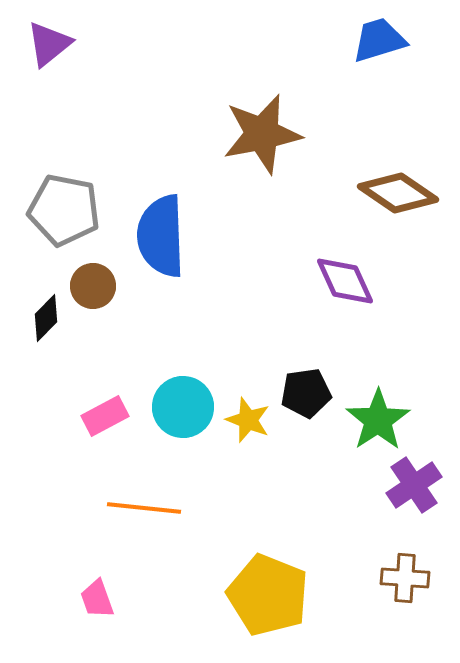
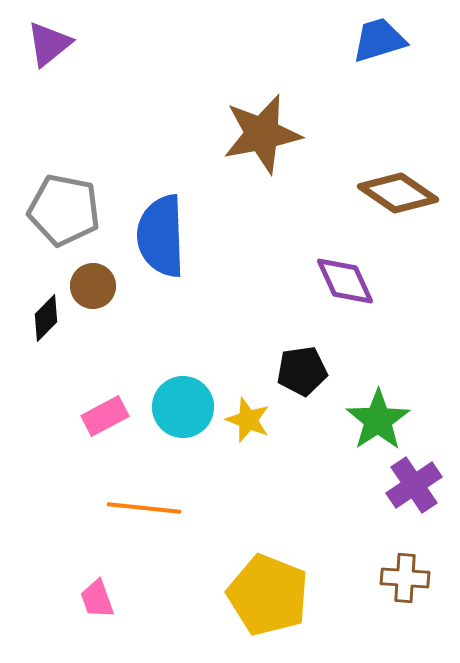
black pentagon: moved 4 px left, 22 px up
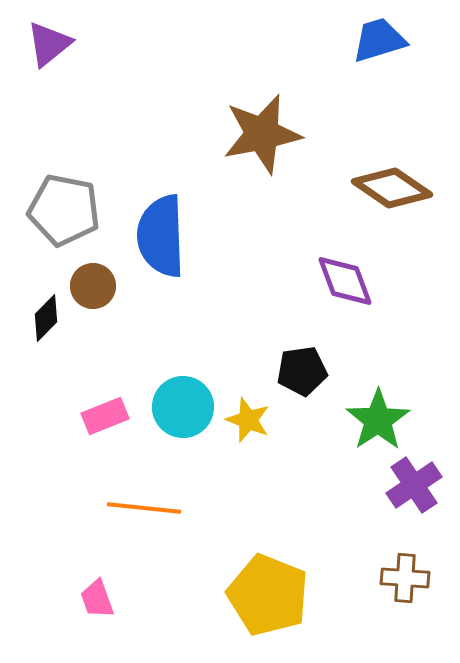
brown diamond: moved 6 px left, 5 px up
purple diamond: rotated 4 degrees clockwise
pink rectangle: rotated 6 degrees clockwise
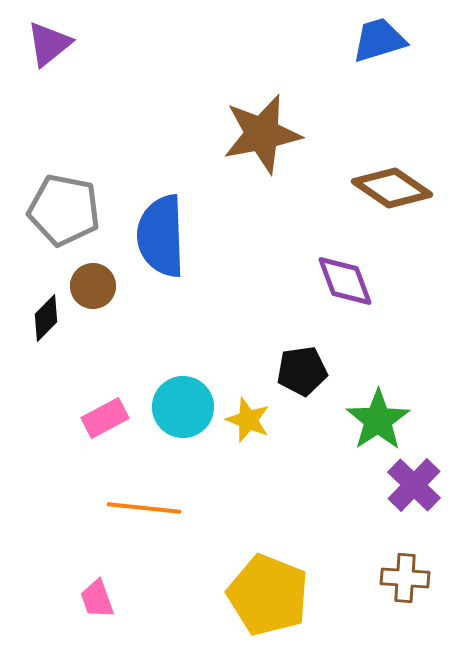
pink rectangle: moved 2 px down; rotated 6 degrees counterclockwise
purple cross: rotated 12 degrees counterclockwise
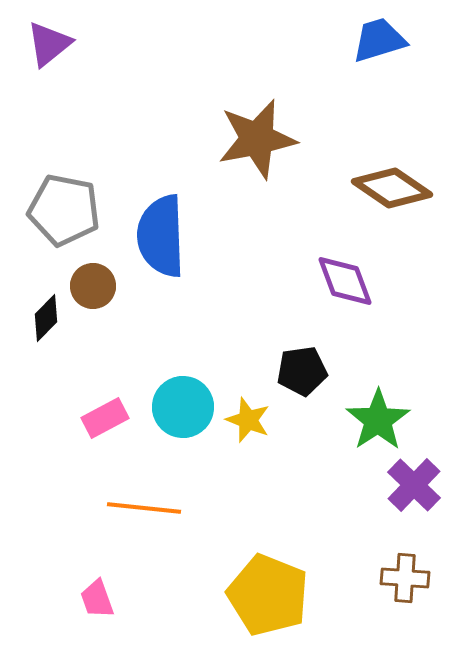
brown star: moved 5 px left, 5 px down
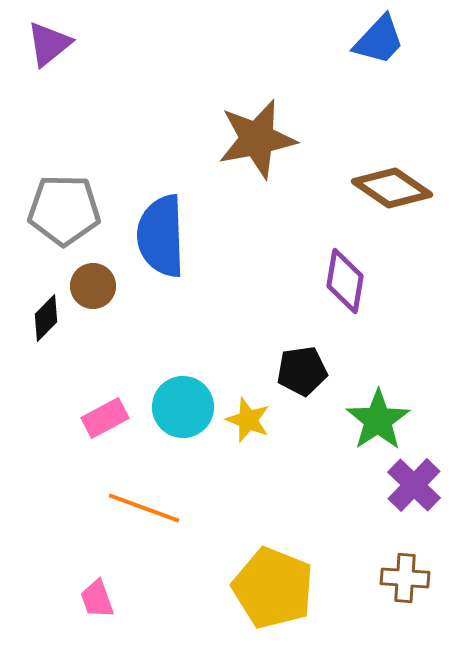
blue trapezoid: rotated 150 degrees clockwise
gray pentagon: rotated 10 degrees counterclockwise
purple diamond: rotated 30 degrees clockwise
orange line: rotated 14 degrees clockwise
yellow pentagon: moved 5 px right, 7 px up
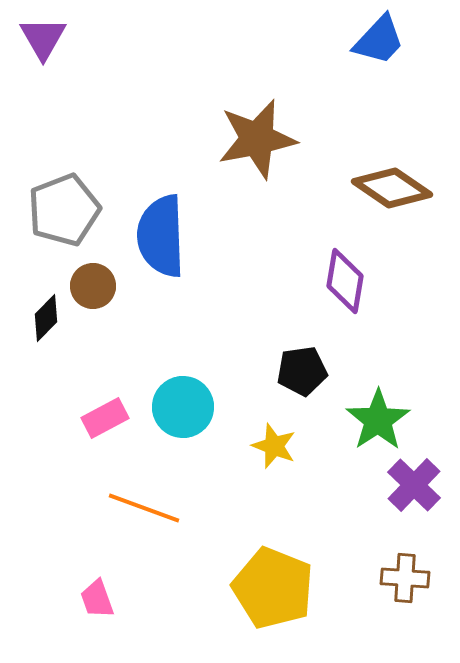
purple triangle: moved 6 px left, 6 px up; rotated 21 degrees counterclockwise
gray pentagon: rotated 22 degrees counterclockwise
yellow star: moved 26 px right, 26 px down
